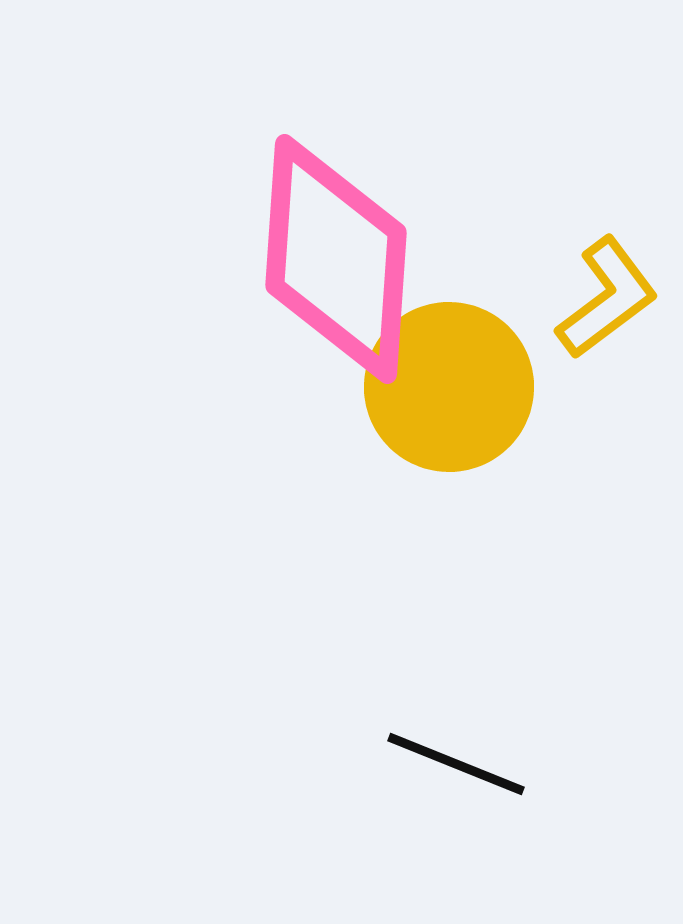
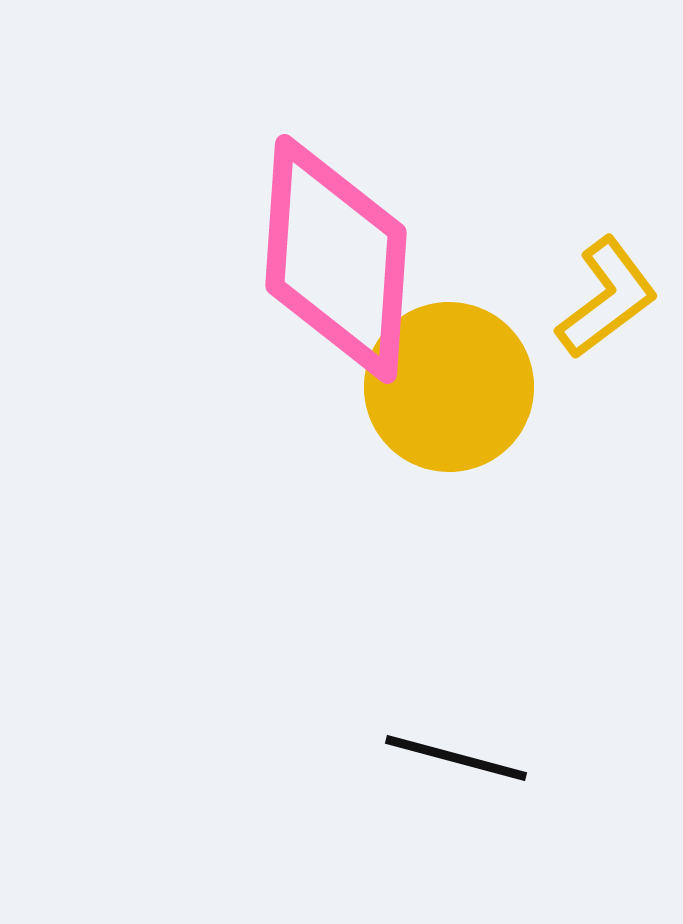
black line: moved 6 px up; rotated 7 degrees counterclockwise
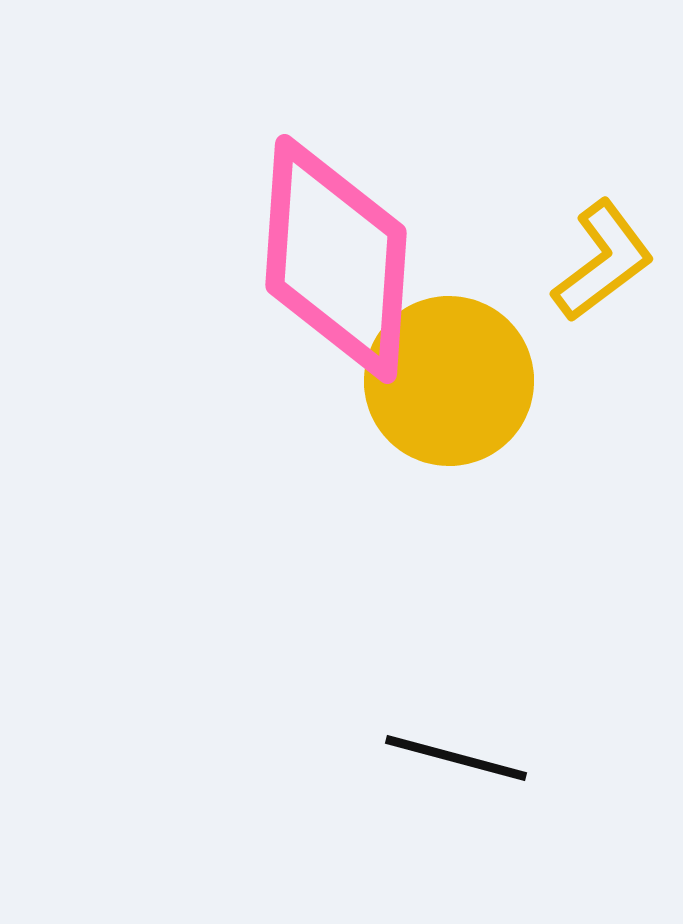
yellow L-shape: moved 4 px left, 37 px up
yellow circle: moved 6 px up
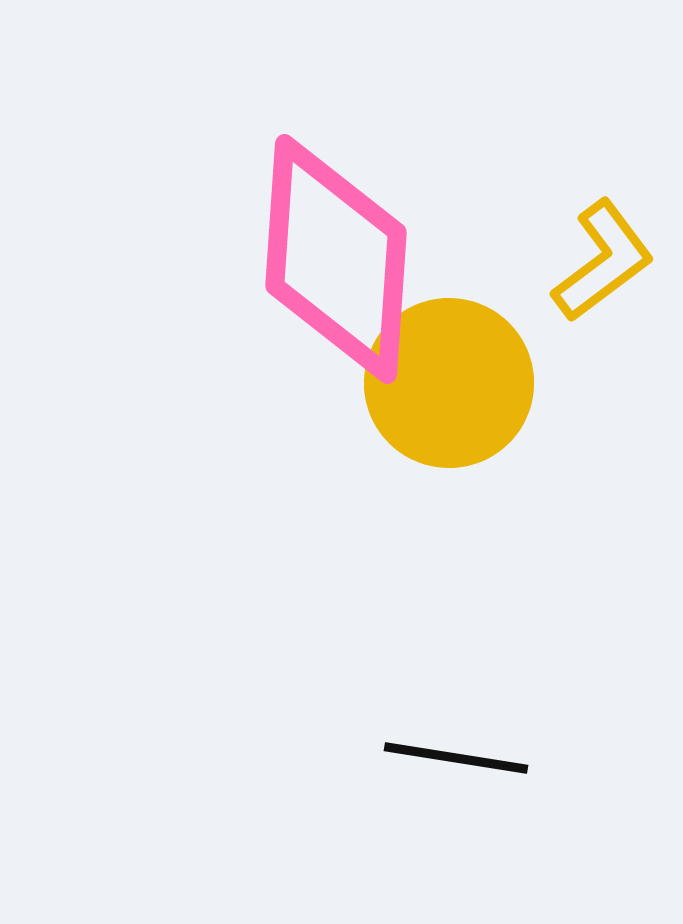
yellow circle: moved 2 px down
black line: rotated 6 degrees counterclockwise
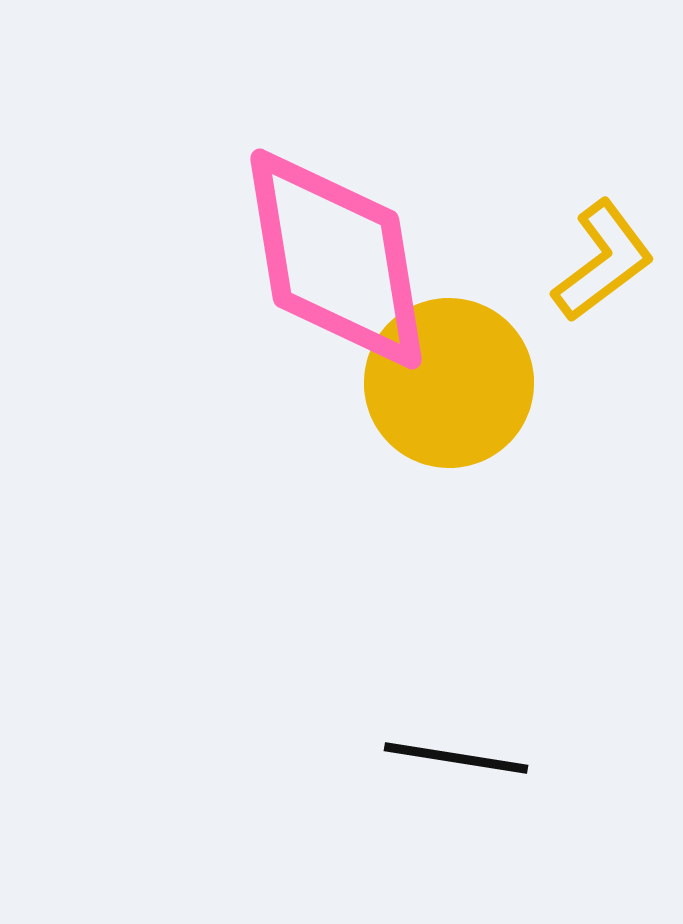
pink diamond: rotated 13 degrees counterclockwise
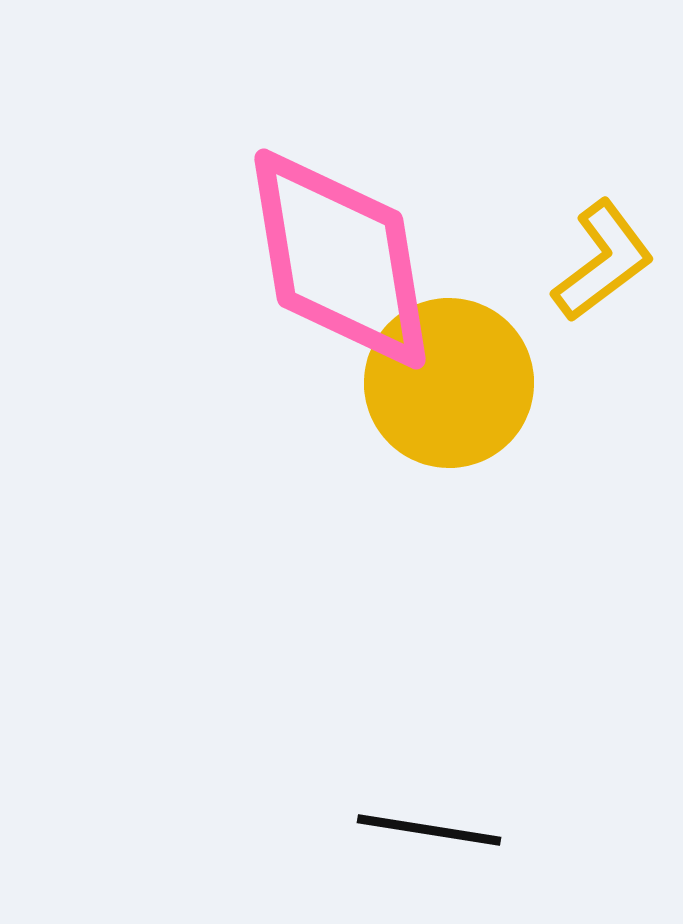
pink diamond: moved 4 px right
black line: moved 27 px left, 72 px down
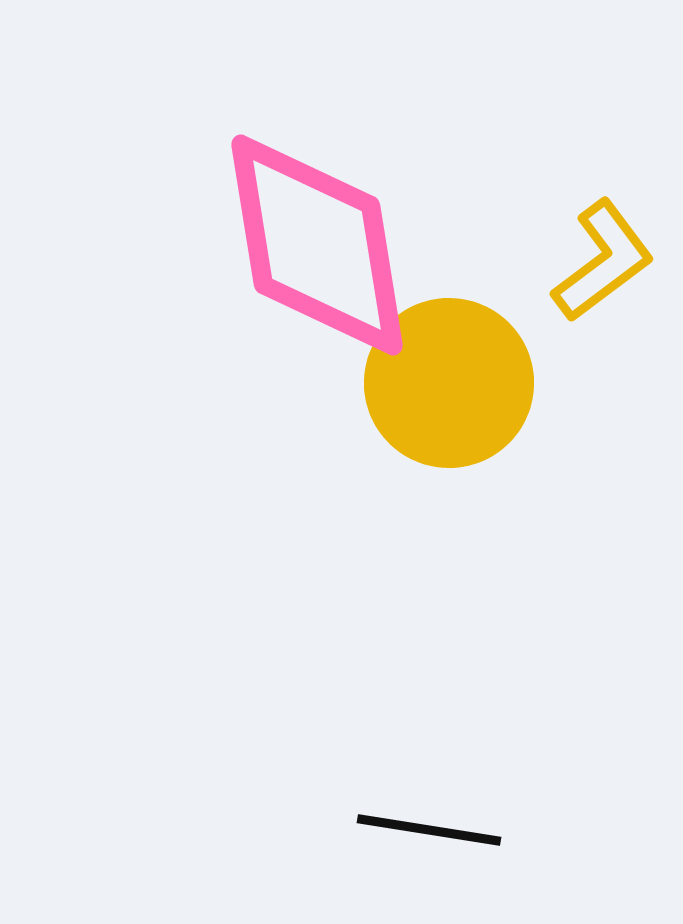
pink diamond: moved 23 px left, 14 px up
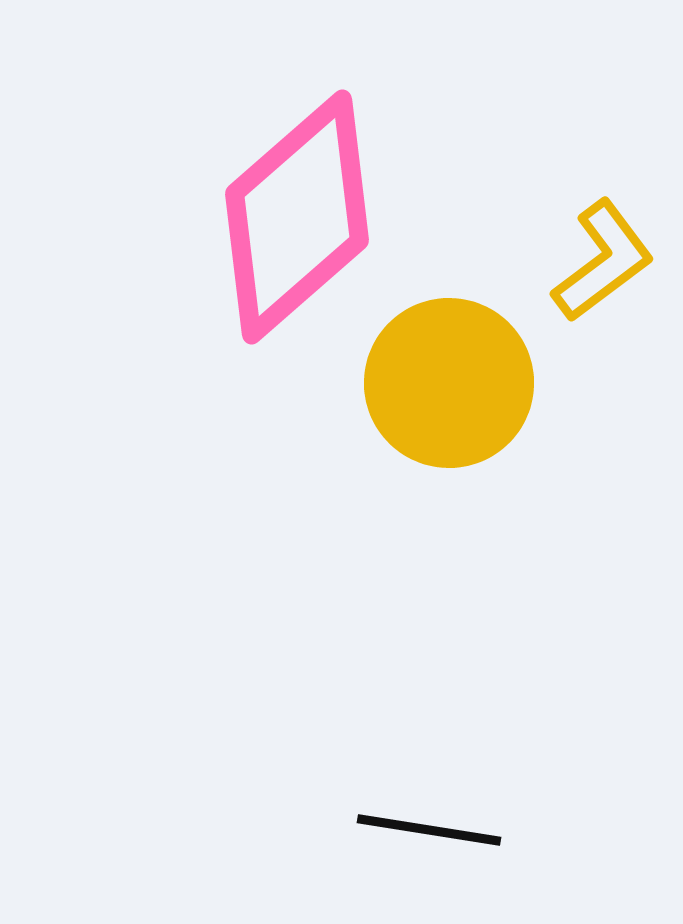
pink diamond: moved 20 px left, 28 px up; rotated 58 degrees clockwise
